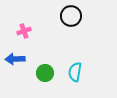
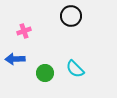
cyan semicircle: moved 3 px up; rotated 54 degrees counterclockwise
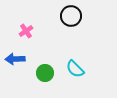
pink cross: moved 2 px right; rotated 16 degrees counterclockwise
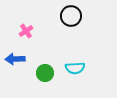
cyan semicircle: moved 1 px up; rotated 48 degrees counterclockwise
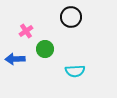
black circle: moved 1 px down
cyan semicircle: moved 3 px down
green circle: moved 24 px up
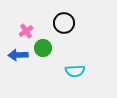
black circle: moved 7 px left, 6 px down
green circle: moved 2 px left, 1 px up
blue arrow: moved 3 px right, 4 px up
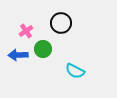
black circle: moved 3 px left
green circle: moved 1 px down
cyan semicircle: rotated 30 degrees clockwise
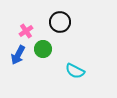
black circle: moved 1 px left, 1 px up
blue arrow: rotated 60 degrees counterclockwise
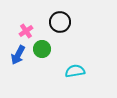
green circle: moved 1 px left
cyan semicircle: rotated 144 degrees clockwise
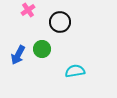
pink cross: moved 2 px right, 21 px up
